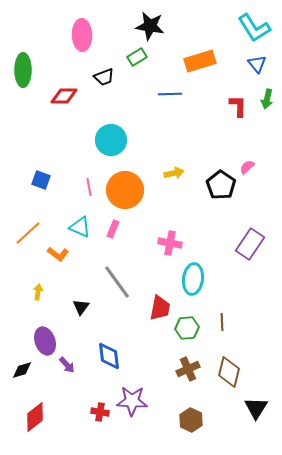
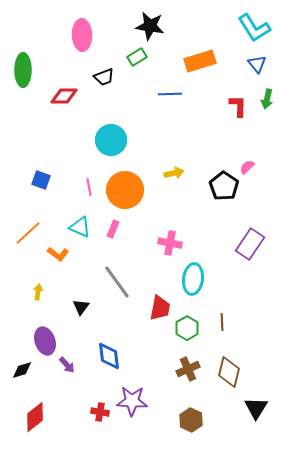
black pentagon at (221, 185): moved 3 px right, 1 px down
green hexagon at (187, 328): rotated 25 degrees counterclockwise
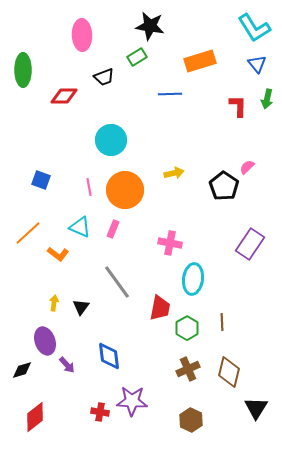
yellow arrow at (38, 292): moved 16 px right, 11 px down
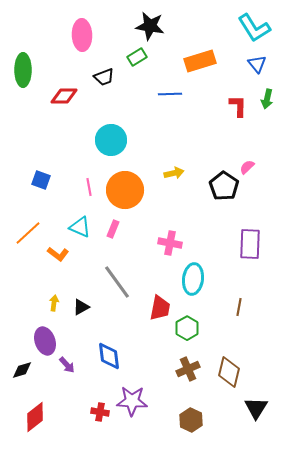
purple rectangle at (250, 244): rotated 32 degrees counterclockwise
black triangle at (81, 307): rotated 24 degrees clockwise
brown line at (222, 322): moved 17 px right, 15 px up; rotated 12 degrees clockwise
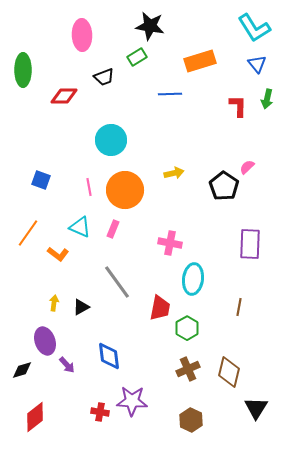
orange line at (28, 233): rotated 12 degrees counterclockwise
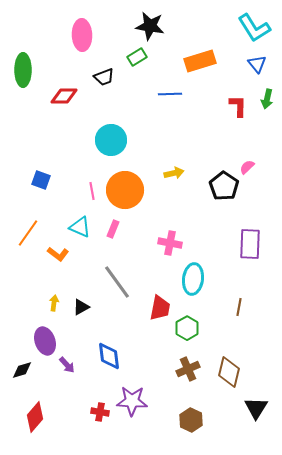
pink line at (89, 187): moved 3 px right, 4 px down
red diamond at (35, 417): rotated 12 degrees counterclockwise
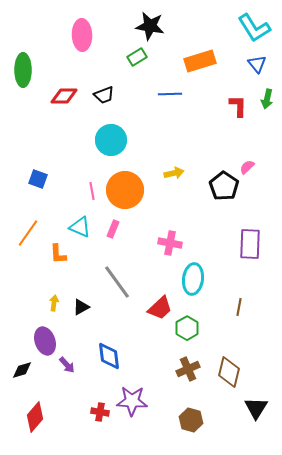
black trapezoid at (104, 77): moved 18 px down
blue square at (41, 180): moved 3 px left, 1 px up
orange L-shape at (58, 254): rotated 50 degrees clockwise
red trapezoid at (160, 308): rotated 36 degrees clockwise
brown hexagon at (191, 420): rotated 10 degrees counterclockwise
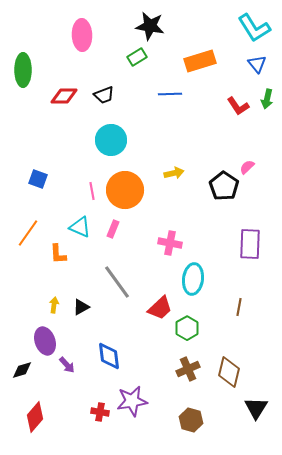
red L-shape at (238, 106): rotated 145 degrees clockwise
yellow arrow at (54, 303): moved 2 px down
purple star at (132, 401): rotated 12 degrees counterclockwise
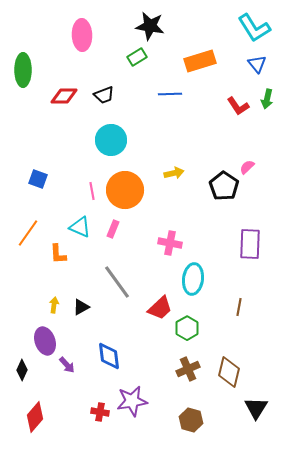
black diamond at (22, 370): rotated 50 degrees counterclockwise
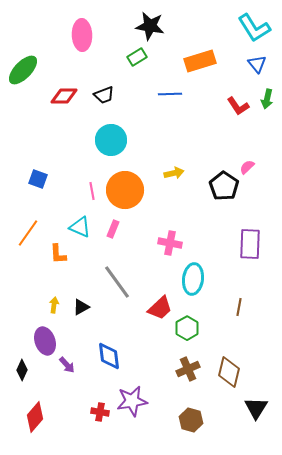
green ellipse at (23, 70): rotated 44 degrees clockwise
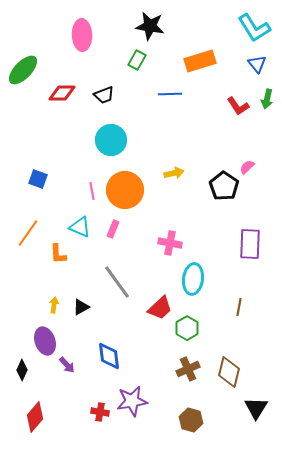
green rectangle at (137, 57): moved 3 px down; rotated 30 degrees counterclockwise
red diamond at (64, 96): moved 2 px left, 3 px up
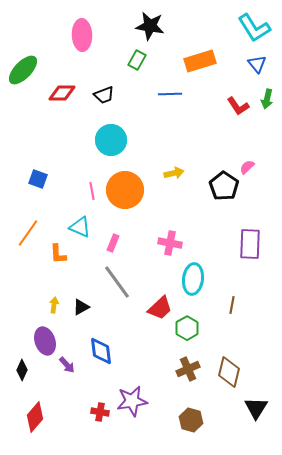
pink rectangle at (113, 229): moved 14 px down
brown line at (239, 307): moved 7 px left, 2 px up
blue diamond at (109, 356): moved 8 px left, 5 px up
